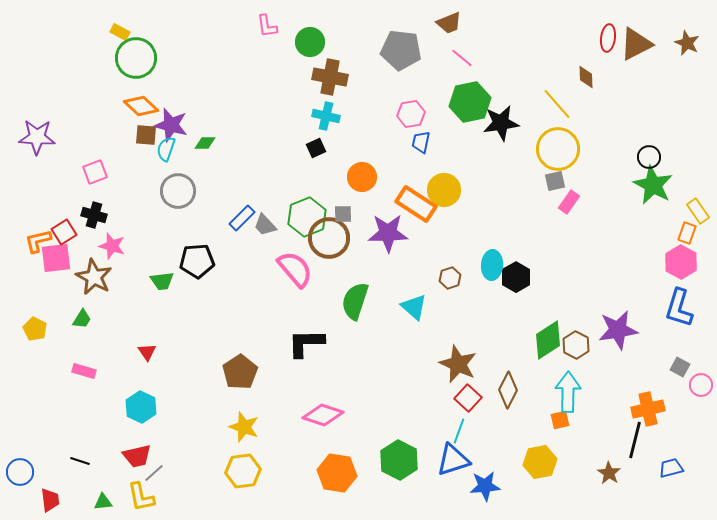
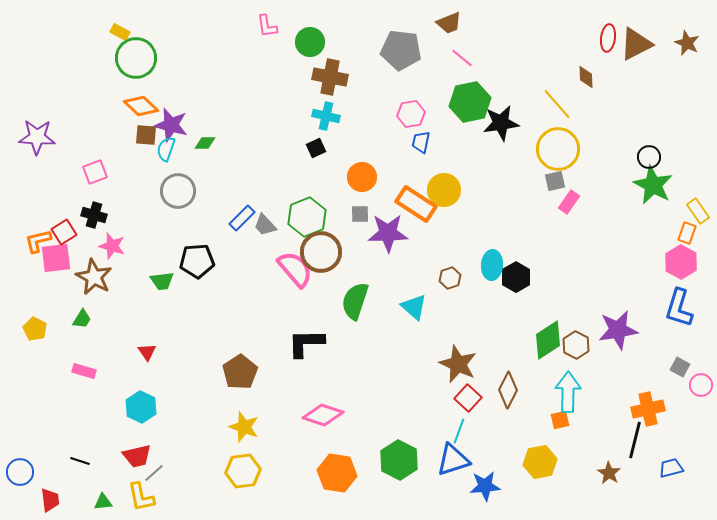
gray square at (343, 214): moved 17 px right
brown circle at (329, 238): moved 8 px left, 14 px down
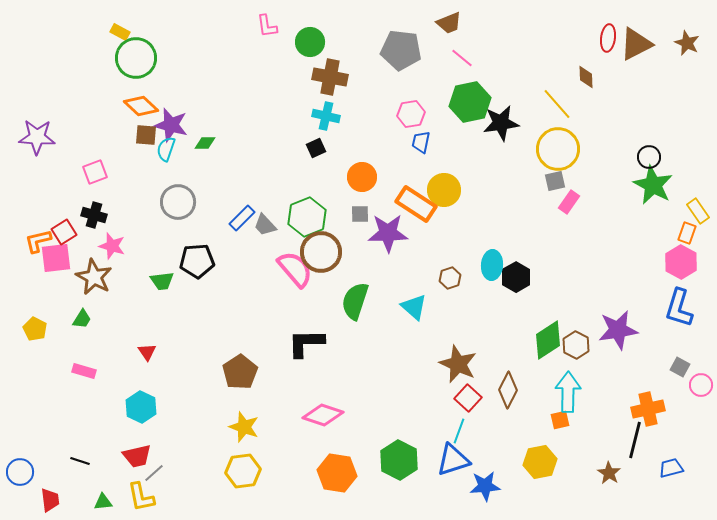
gray circle at (178, 191): moved 11 px down
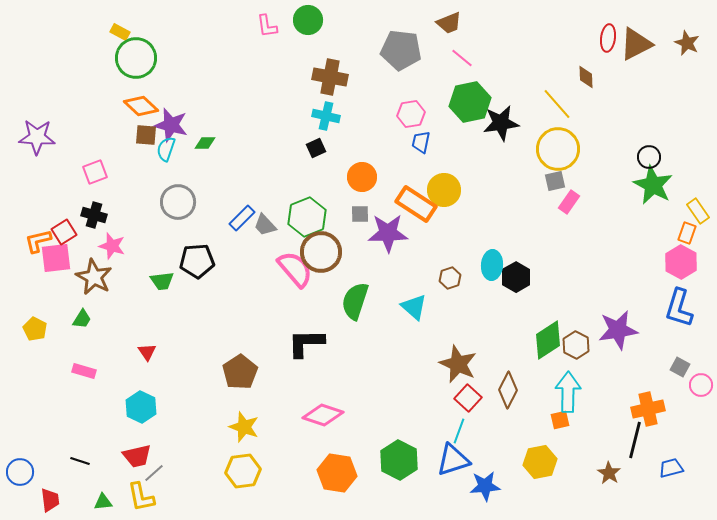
green circle at (310, 42): moved 2 px left, 22 px up
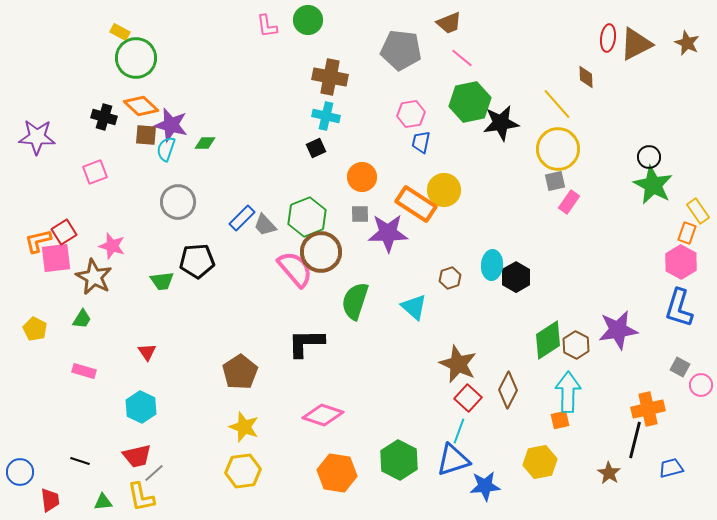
black cross at (94, 215): moved 10 px right, 98 px up
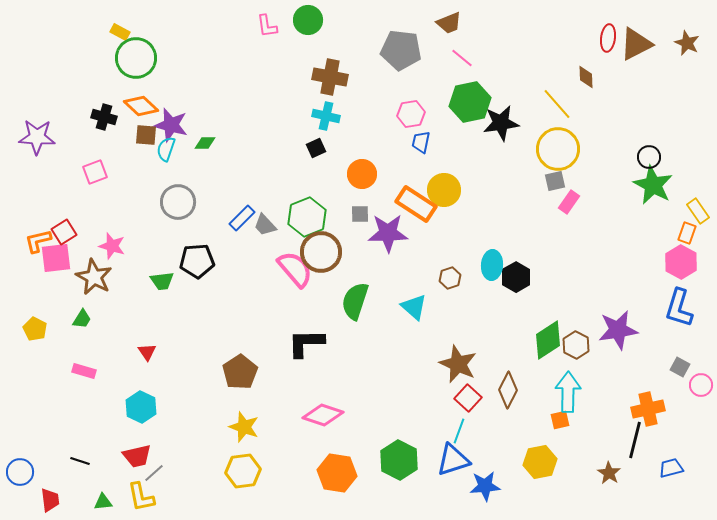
orange circle at (362, 177): moved 3 px up
